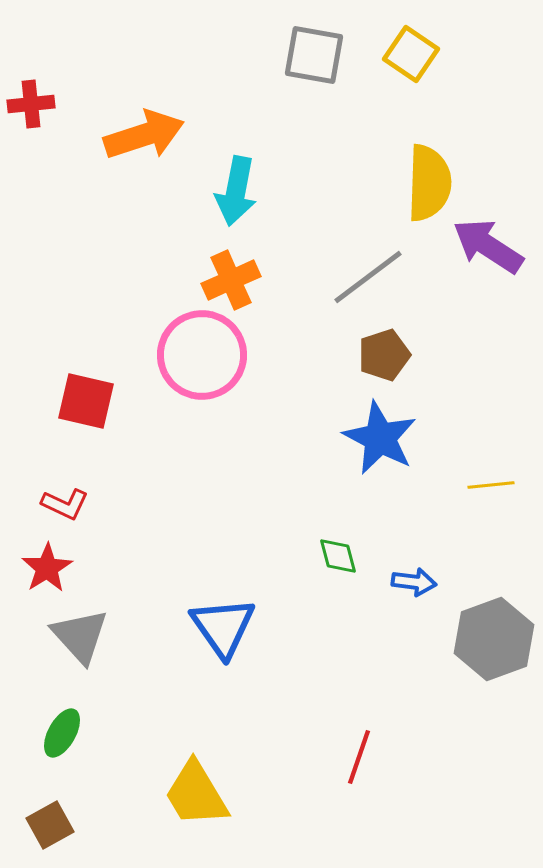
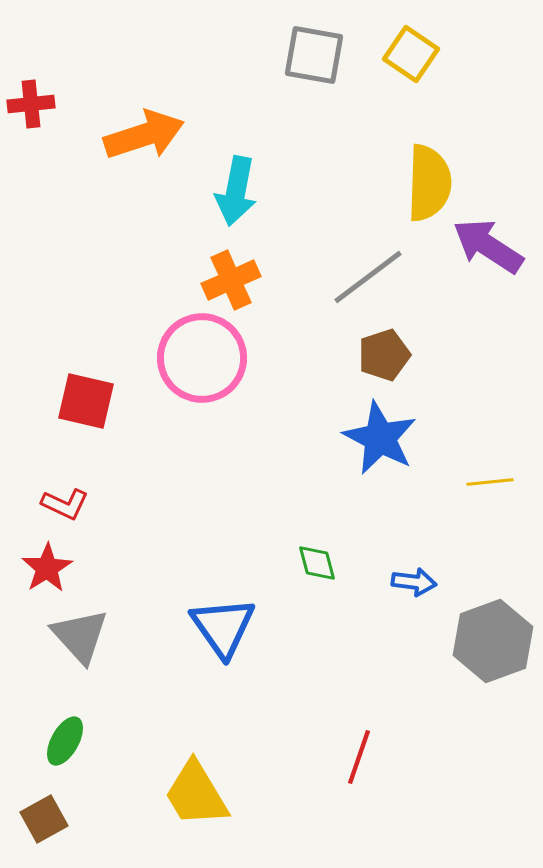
pink circle: moved 3 px down
yellow line: moved 1 px left, 3 px up
green diamond: moved 21 px left, 7 px down
gray hexagon: moved 1 px left, 2 px down
green ellipse: moved 3 px right, 8 px down
brown square: moved 6 px left, 6 px up
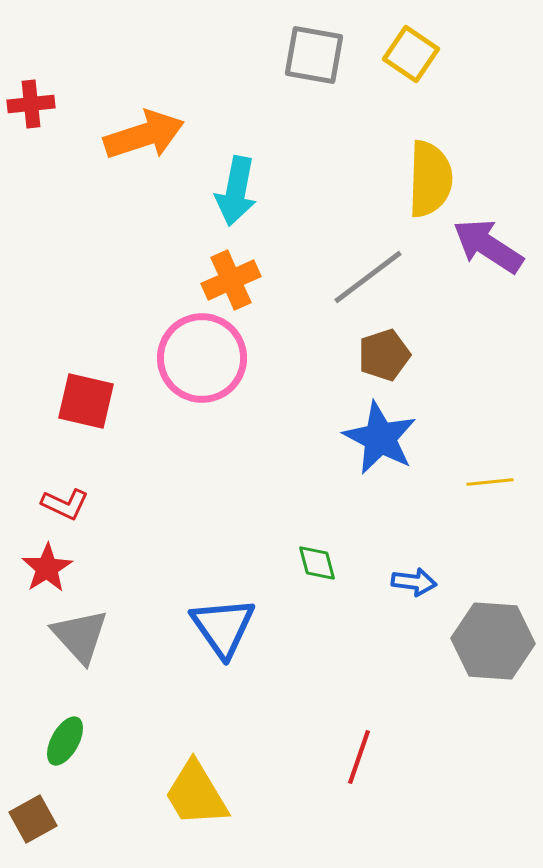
yellow semicircle: moved 1 px right, 4 px up
gray hexagon: rotated 24 degrees clockwise
brown square: moved 11 px left
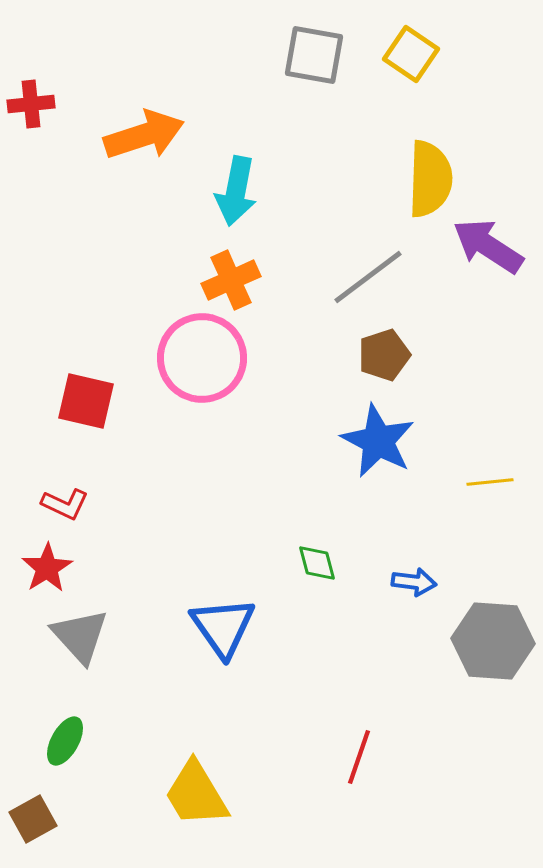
blue star: moved 2 px left, 3 px down
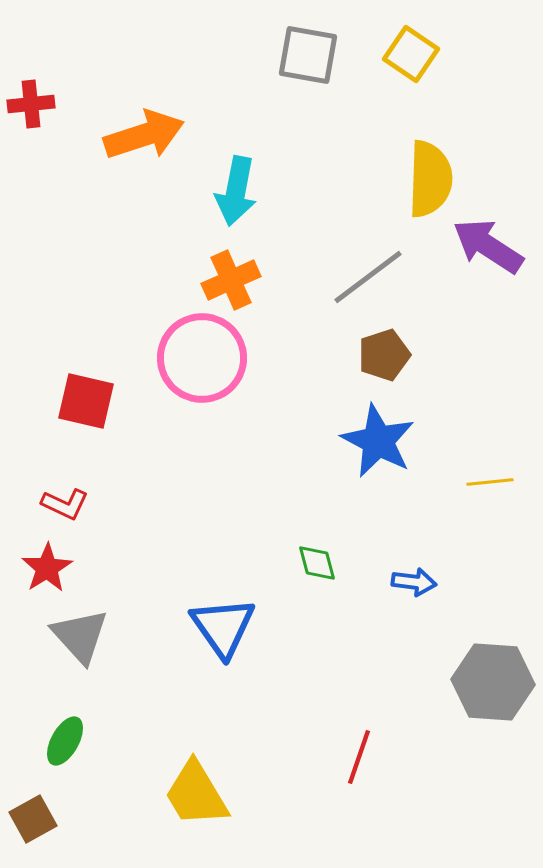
gray square: moved 6 px left
gray hexagon: moved 41 px down
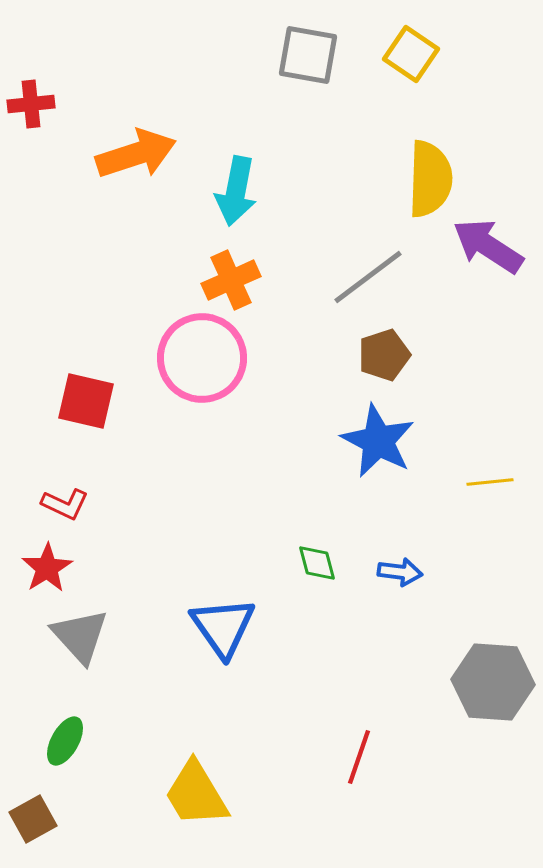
orange arrow: moved 8 px left, 19 px down
blue arrow: moved 14 px left, 10 px up
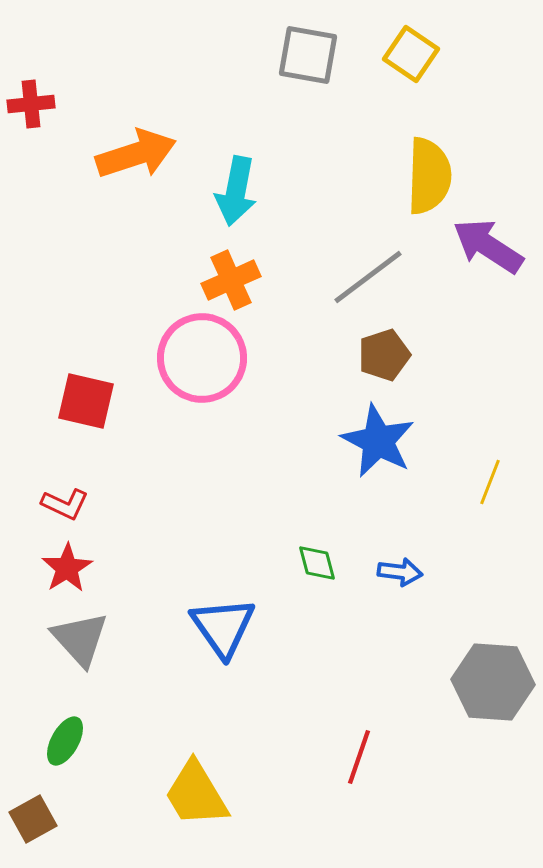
yellow semicircle: moved 1 px left, 3 px up
yellow line: rotated 63 degrees counterclockwise
red star: moved 20 px right
gray triangle: moved 3 px down
